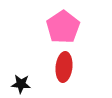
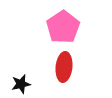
black star: rotated 18 degrees counterclockwise
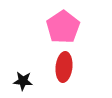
black star: moved 2 px right, 3 px up; rotated 18 degrees clockwise
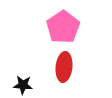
black star: moved 4 px down
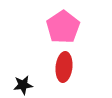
black star: rotated 12 degrees counterclockwise
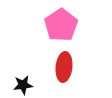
pink pentagon: moved 2 px left, 2 px up
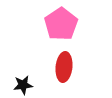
pink pentagon: moved 1 px up
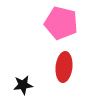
pink pentagon: moved 1 px up; rotated 24 degrees counterclockwise
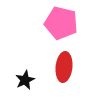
black star: moved 2 px right, 5 px up; rotated 18 degrees counterclockwise
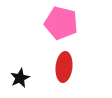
black star: moved 5 px left, 2 px up
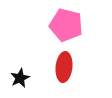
pink pentagon: moved 5 px right, 2 px down
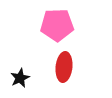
pink pentagon: moved 9 px left; rotated 16 degrees counterclockwise
